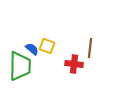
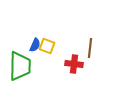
blue semicircle: moved 3 px right, 4 px up; rotated 72 degrees clockwise
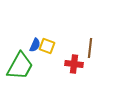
green trapezoid: rotated 28 degrees clockwise
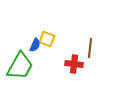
yellow square: moved 7 px up
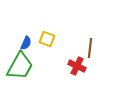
blue semicircle: moved 9 px left, 2 px up
red cross: moved 3 px right, 2 px down; rotated 18 degrees clockwise
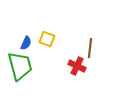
green trapezoid: rotated 44 degrees counterclockwise
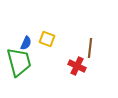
green trapezoid: moved 1 px left, 4 px up
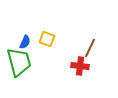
blue semicircle: moved 1 px left, 1 px up
brown line: rotated 18 degrees clockwise
red cross: moved 3 px right; rotated 18 degrees counterclockwise
